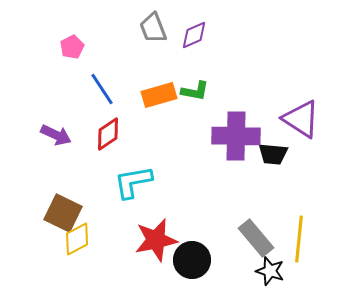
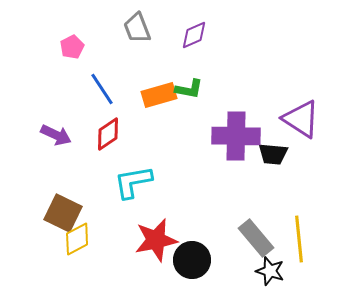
gray trapezoid: moved 16 px left
green L-shape: moved 6 px left, 2 px up
yellow line: rotated 12 degrees counterclockwise
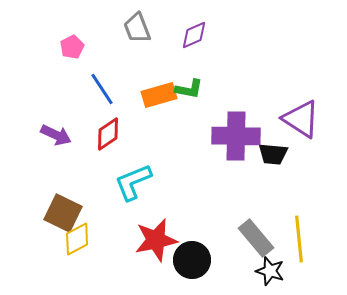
cyan L-shape: rotated 12 degrees counterclockwise
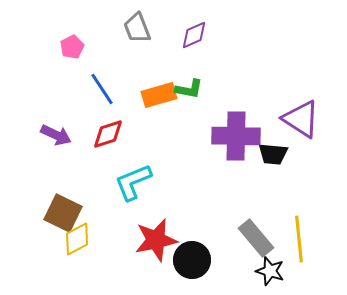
red diamond: rotated 16 degrees clockwise
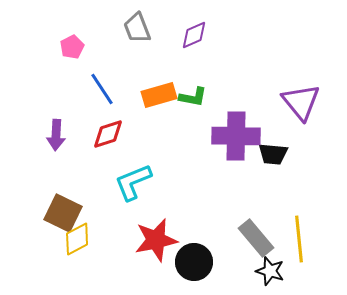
green L-shape: moved 4 px right, 8 px down
purple triangle: moved 17 px up; rotated 18 degrees clockwise
purple arrow: rotated 68 degrees clockwise
black circle: moved 2 px right, 2 px down
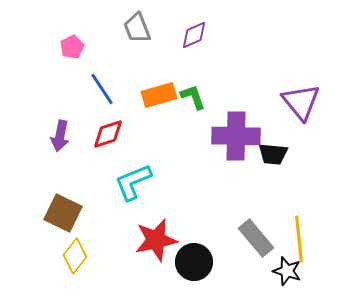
green L-shape: rotated 120 degrees counterclockwise
purple arrow: moved 4 px right, 1 px down; rotated 8 degrees clockwise
yellow diamond: moved 2 px left, 17 px down; rotated 24 degrees counterclockwise
black star: moved 17 px right
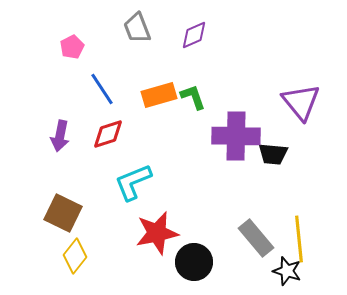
red star: moved 1 px right, 7 px up
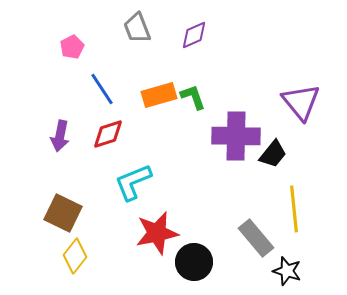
black trapezoid: rotated 56 degrees counterclockwise
yellow line: moved 5 px left, 30 px up
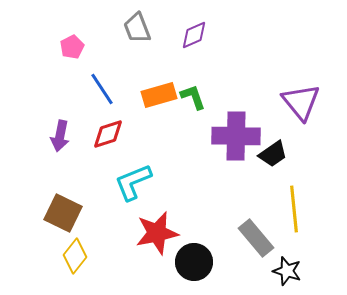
black trapezoid: rotated 16 degrees clockwise
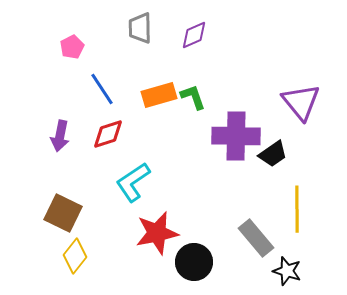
gray trapezoid: moved 3 px right; rotated 20 degrees clockwise
cyan L-shape: rotated 12 degrees counterclockwise
yellow line: moved 3 px right; rotated 6 degrees clockwise
